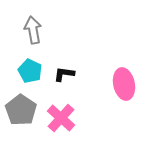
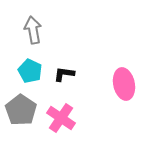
pink cross: rotated 8 degrees counterclockwise
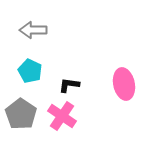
gray arrow: rotated 80 degrees counterclockwise
black L-shape: moved 5 px right, 11 px down
gray pentagon: moved 4 px down
pink cross: moved 1 px right, 2 px up
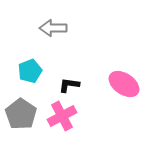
gray arrow: moved 20 px right, 2 px up
cyan pentagon: rotated 25 degrees clockwise
pink ellipse: rotated 44 degrees counterclockwise
pink cross: rotated 28 degrees clockwise
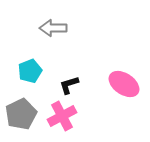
black L-shape: rotated 25 degrees counterclockwise
gray pentagon: rotated 12 degrees clockwise
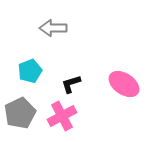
black L-shape: moved 2 px right, 1 px up
gray pentagon: moved 1 px left, 1 px up
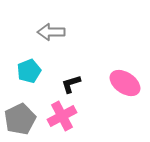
gray arrow: moved 2 px left, 4 px down
cyan pentagon: moved 1 px left
pink ellipse: moved 1 px right, 1 px up
gray pentagon: moved 6 px down
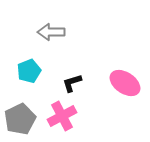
black L-shape: moved 1 px right, 1 px up
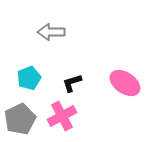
cyan pentagon: moved 7 px down
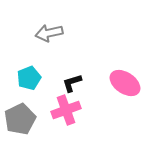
gray arrow: moved 2 px left, 1 px down; rotated 12 degrees counterclockwise
pink cross: moved 4 px right, 6 px up; rotated 8 degrees clockwise
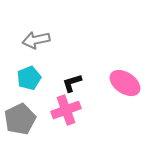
gray arrow: moved 13 px left, 7 px down
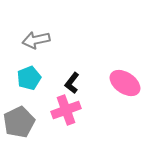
black L-shape: rotated 35 degrees counterclockwise
gray pentagon: moved 1 px left, 3 px down
